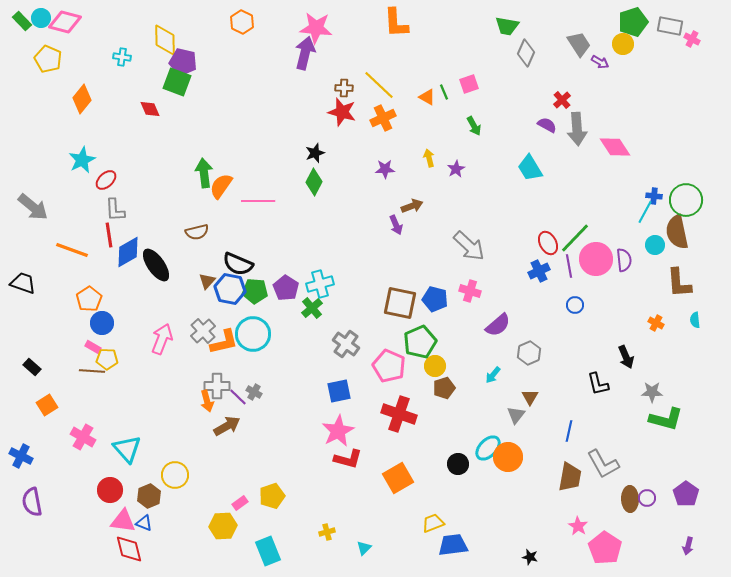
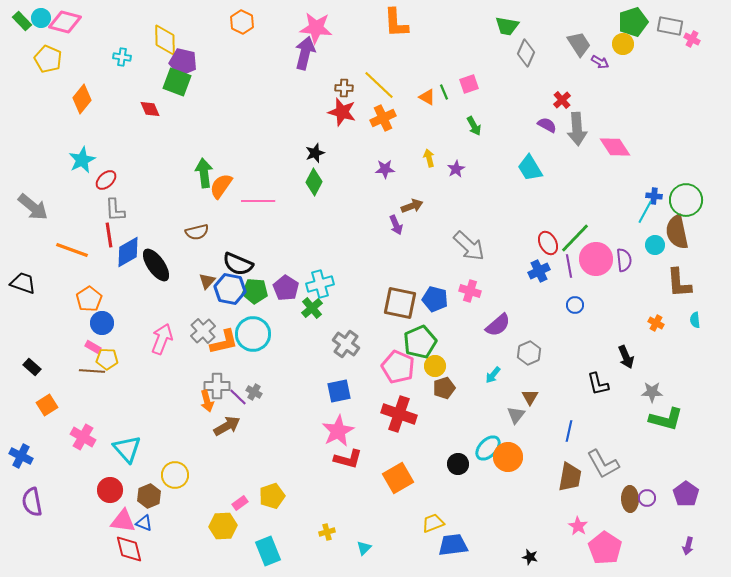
pink pentagon at (389, 366): moved 9 px right, 1 px down
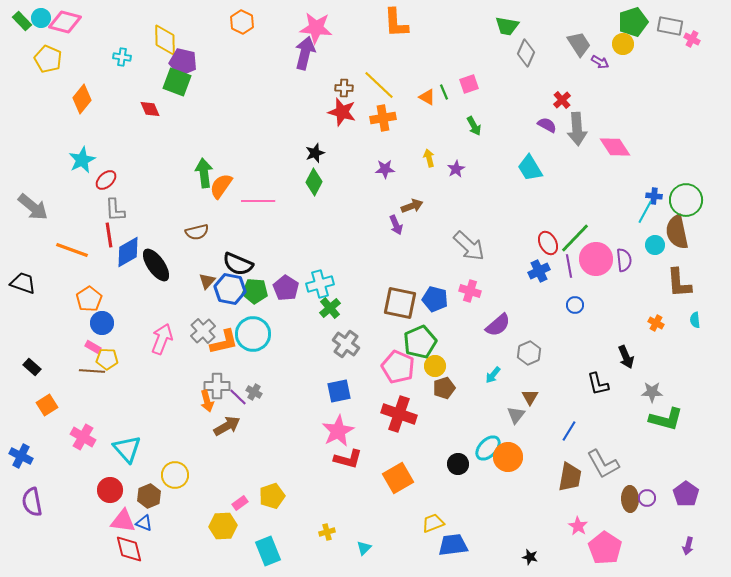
orange cross at (383, 118): rotated 15 degrees clockwise
green cross at (312, 308): moved 18 px right
blue line at (569, 431): rotated 20 degrees clockwise
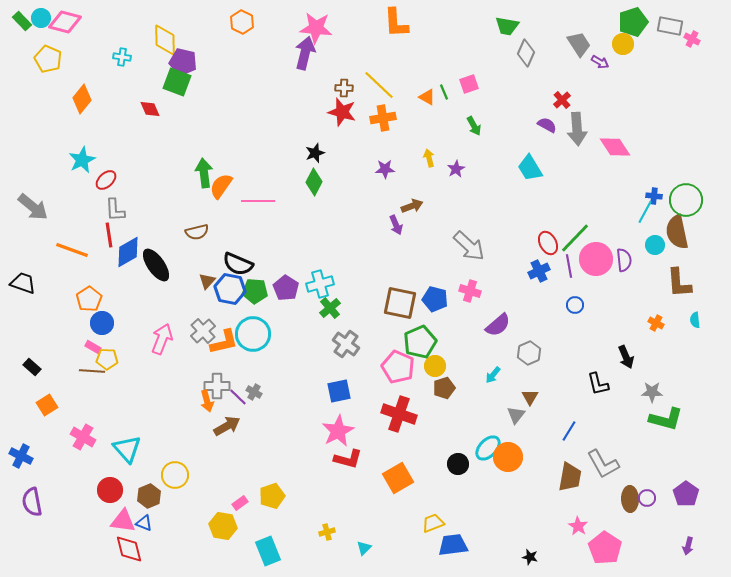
yellow hexagon at (223, 526): rotated 12 degrees clockwise
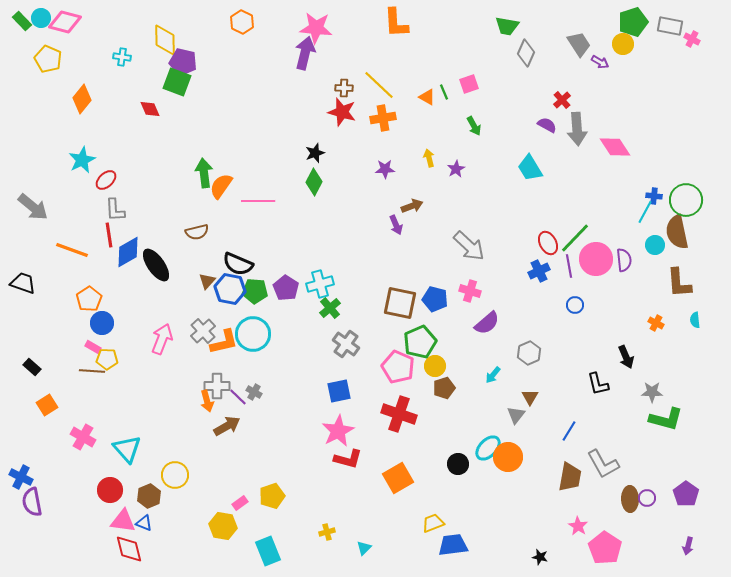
purple semicircle at (498, 325): moved 11 px left, 2 px up
blue cross at (21, 456): moved 21 px down
black star at (530, 557): moved 10 px right
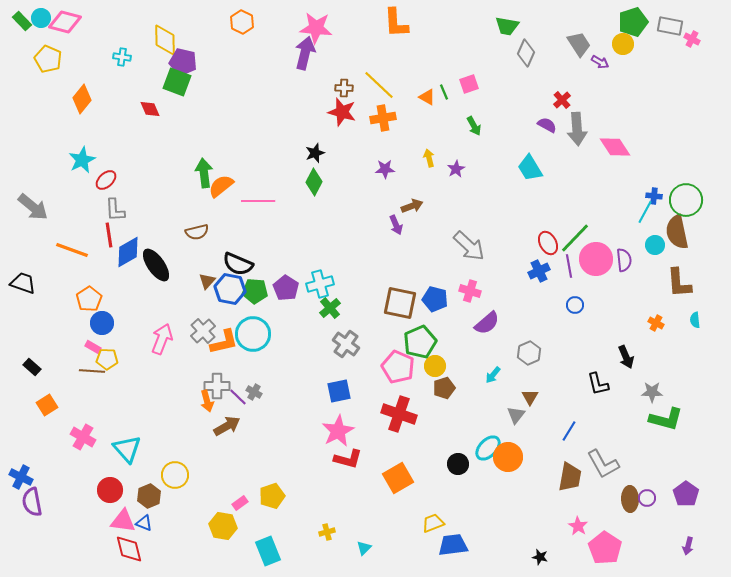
orange semicircle at (221, 186): rotated 16 degrees clockwise
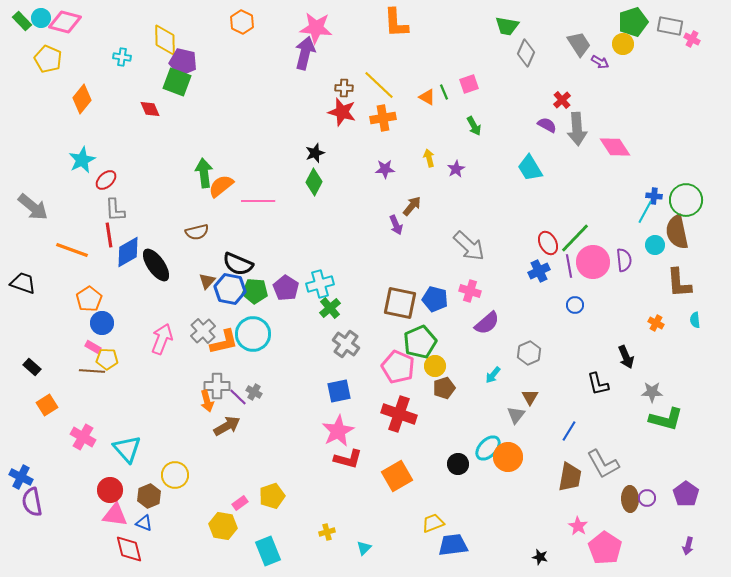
brown arrow at (412, 206): rotated 30 degrees counterclockwise
pink circle at (596, 259): moved 3 px left, 3 px down
orange square at (398, 478): moved 1 px left, 2 px up
pink triangle at (123, 521): moved 8 px left, 6 px up
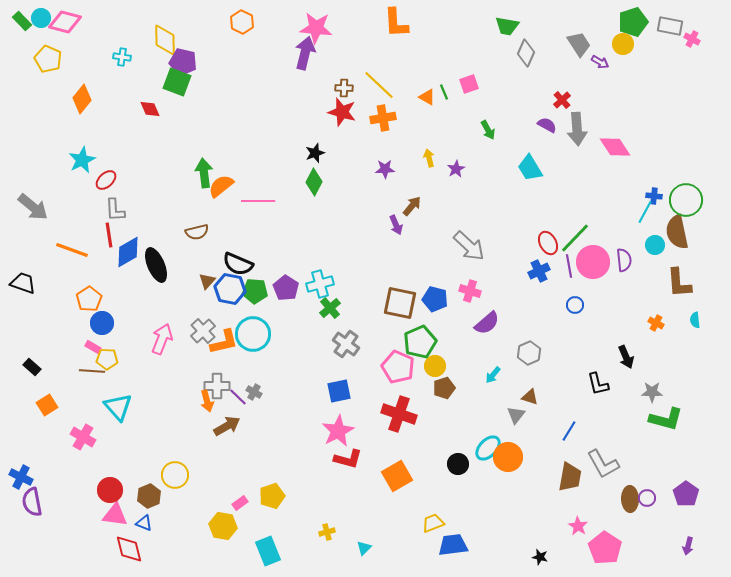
green arrow at (474, 126): moved 14 px right, 4 px down
black ellipse at (156, 265): rotated 12 degrees clockwise
brown triangle at (530, 397): rotated 42 degrees counterclockwise
cyan triangle at (127, 449): moved 9 px left, 42 px up
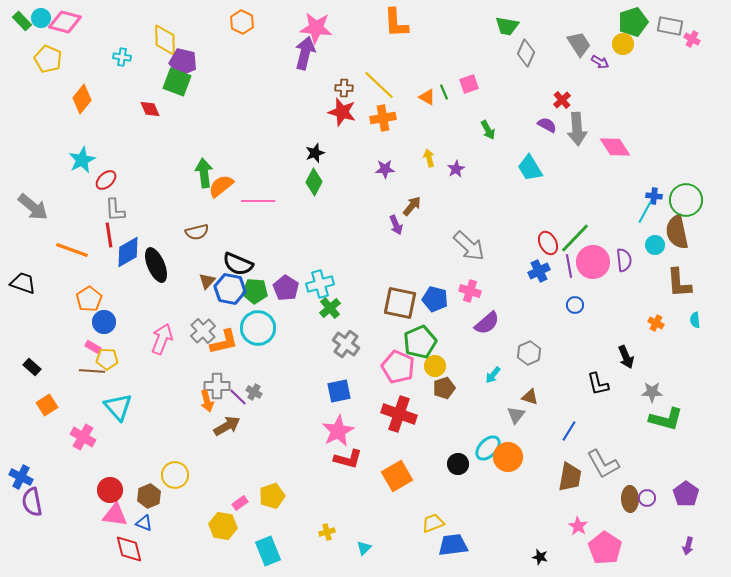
blue circle at (102, 323): moved 2 px right, 1 px up
cyan circle at (253, 334): moved 5 px right, 6 px up
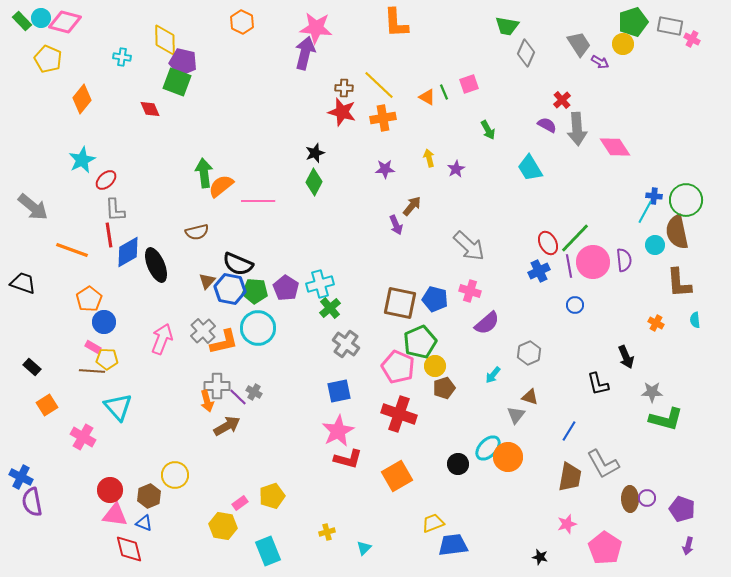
purple pentagon at (686, 494): moved 4 px left, 15 px down; rotated 15 degrees counterclockwise
pink star at (578, 526): moved 11 px left, 2 px up; rotated 24 degrees clockwise
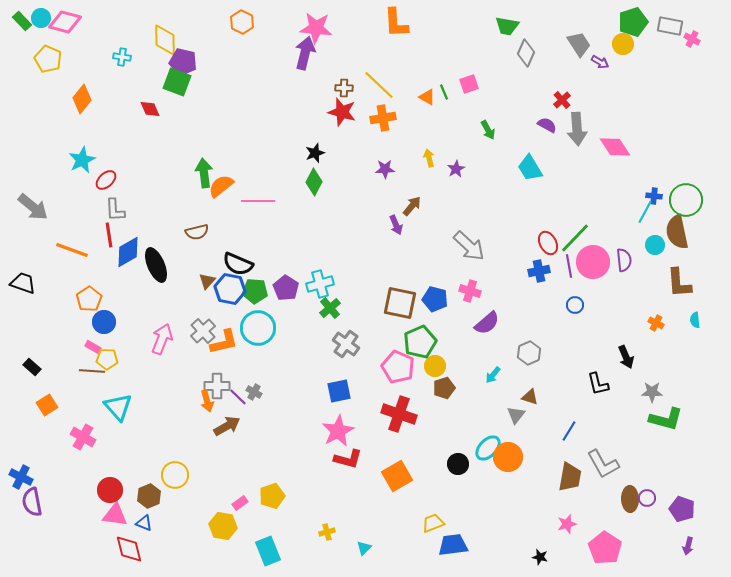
blue cross at (539, 271): rotated 15 degrees clockwise
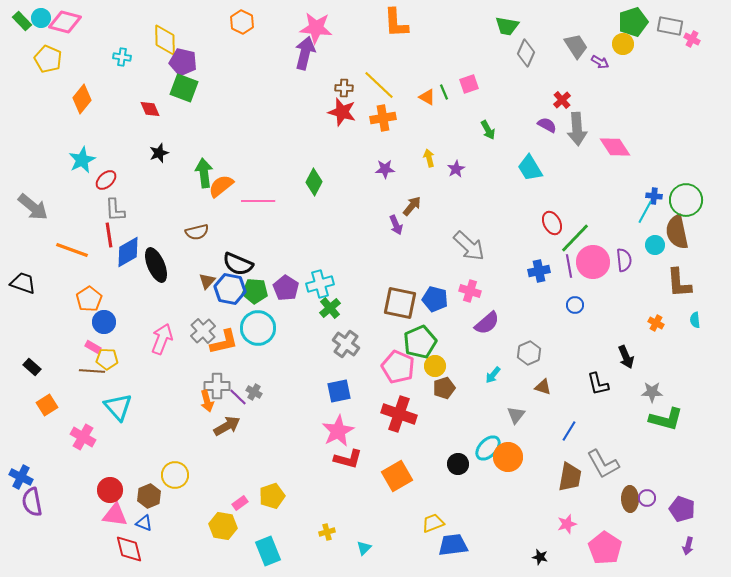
gray trapezoid at (579, 44): moved 3 px left, 2 px down
green square at (177, 82): moved 7 px right, 6 px down
black star at (315, 153): moved 156 px left
red ellipse at (548, 243): moved 4 px right, 20 px up
brown triangle at (530, 397): moved 13 px right, 10 px up
